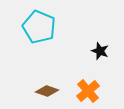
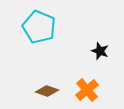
orange cross: moved 1 px left, 1 px up
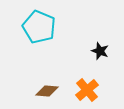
brown diamond: rotated 15 degrees counterclockwise
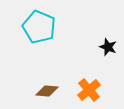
black star: moved 8 px right, 4 px up
orange cross: moved 2 px right
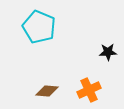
black star: moved 5 px down; rotated 24 degrees counterclockwise
orange cross: rotated 15 degrees clockwise
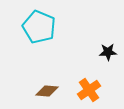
orange cross: rotated 10 degrees counterclockwise
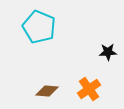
orange cross: moved 1 px up
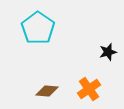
cyan pentagon: moved 1 px left, 1 px down; rotated 12 degrees clockwise
black star: rotated 12 degrees counterclockwise
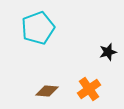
cyan pentagon: rotated 16 degrees clockwise
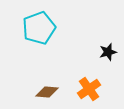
cyan pentagon: moved 1 px right
brown diamond: moved 1 px down
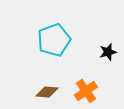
cyan pentagon: moved 15 px right, 12 px down
orange cross: moved 3 px left, 2 px down
